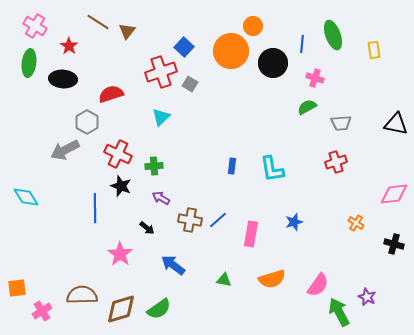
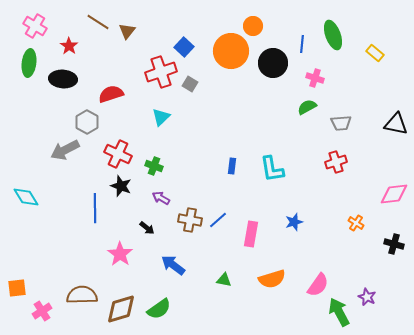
yellow rectangle at (374, 50): moved 1 px right, 3 px down; rotated 42 degrees counterclockwise
green cross at (154, 166): rotated 24 degrees clockwise
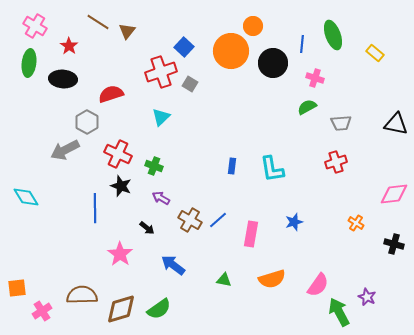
brown cross at (190, 220): rotated 20 degrees clockwise
